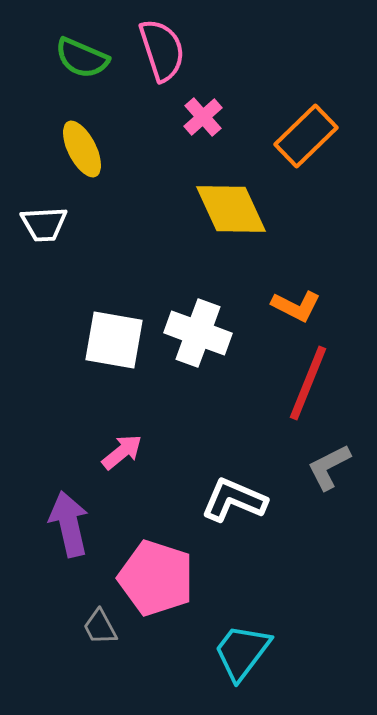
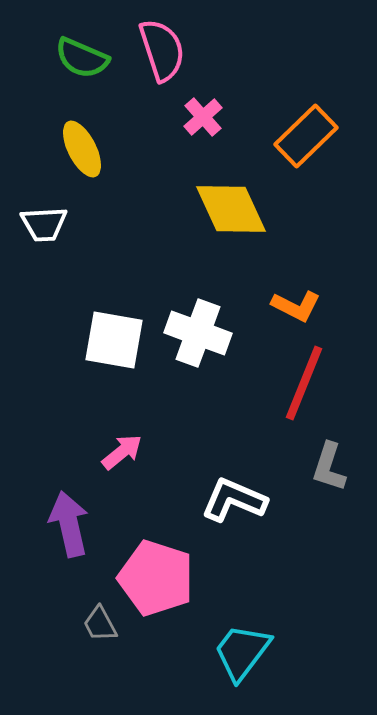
red line: moved 4 px left
gray L-shape: rotated 45 degrees counterclockwise
gray trapezoid: moved 3 px up
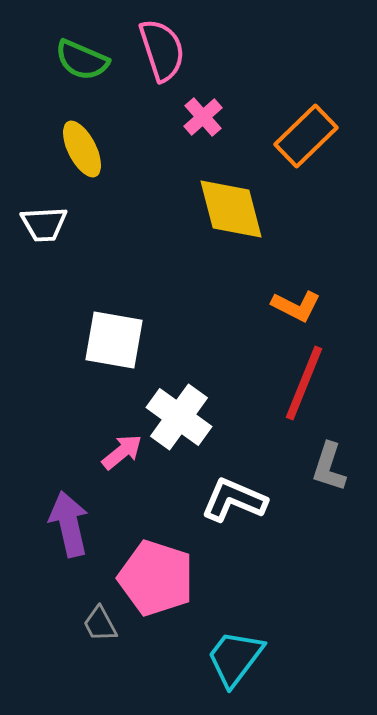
green semicircle: moved 2 px down
yellow diamond: rotated 10 degrees clockwise
white cross: moved 19 px left, 84 px down; rotated 16 degrees clockwise
cyan trapezoid: moved 7 px left, 6 px down
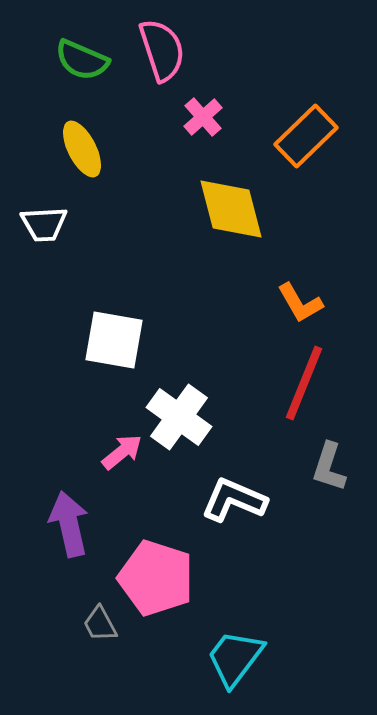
orange L-shape: moved 4 px right, 3 px up; rotated 33 degrees clockwise
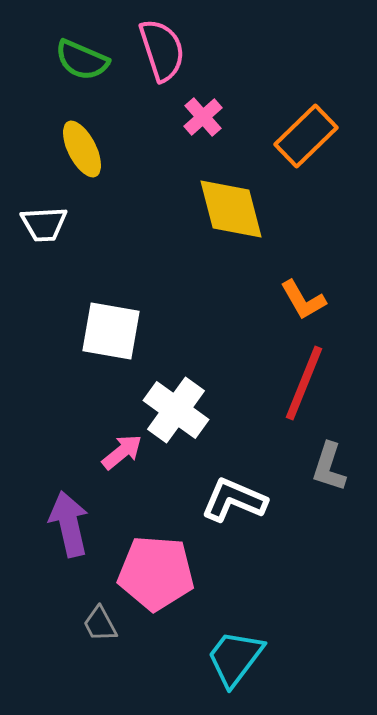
orange L-shape: moved 3 px right, 3 px up
white square: moved 3 px left, 9 px up
white cross: moved 3 px left, 7 px up
pink pentagon: moved 5 px up; rotated 14 degrees counterclockwise
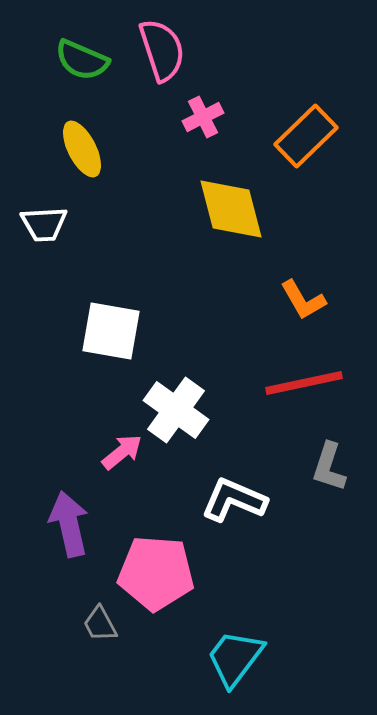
pink cross: rotated 15 degrees clockwise
red line: rotated 56 degrees clockwise
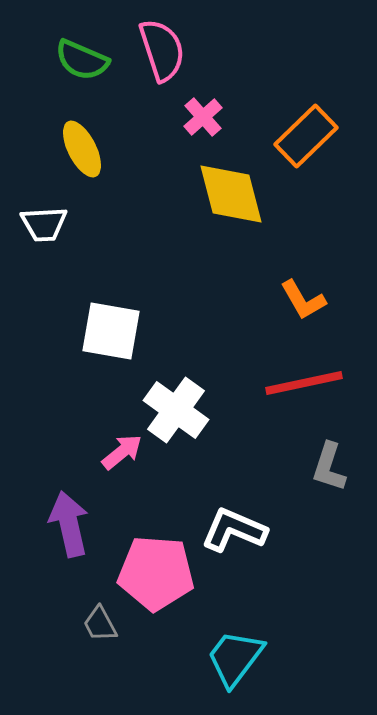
pink cross: rotated 15 degrees counterclockwise
yellow diamond: moved 15 px up
white L-shape: moved 30 px down
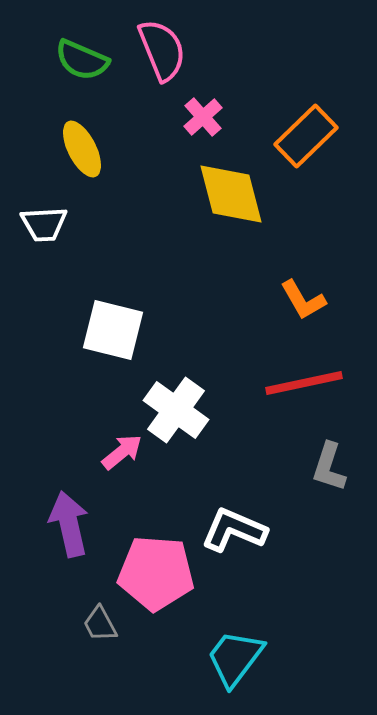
pink semicircle: rotated 4 degrees counterclockwise
white square: moved 2 px right, 1 px up; rotated 4 degrees clockwise
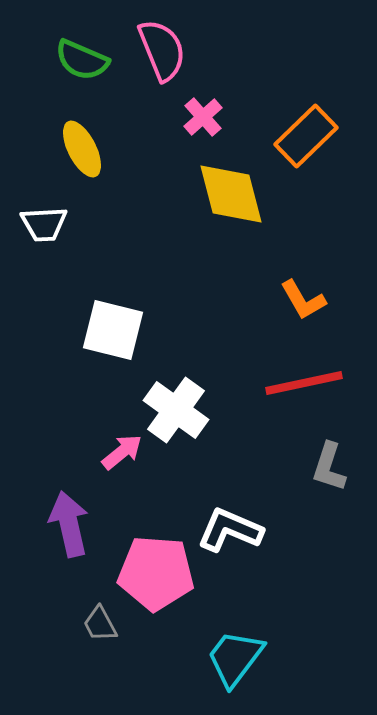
white L-shape: moved 4 px left
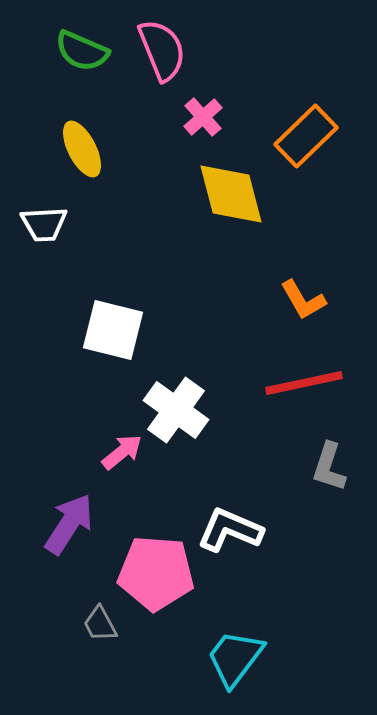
green semicircle: moved 9 px up
purple arrow: rotated 46 degrees clockwise
